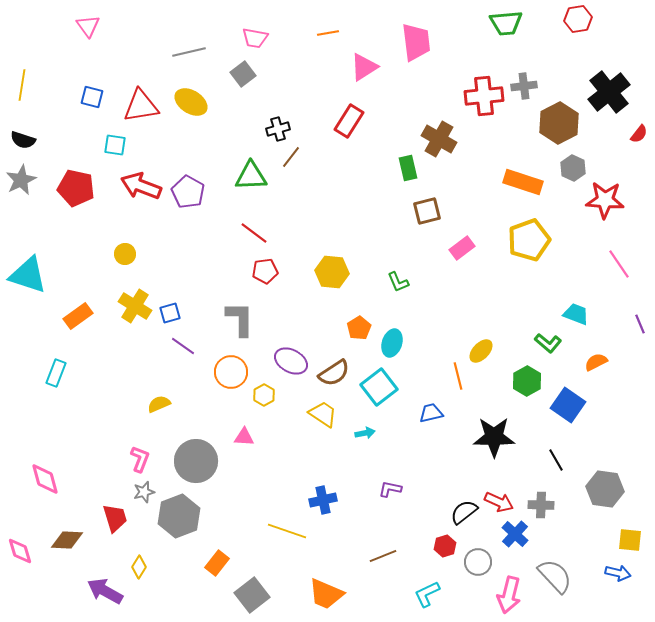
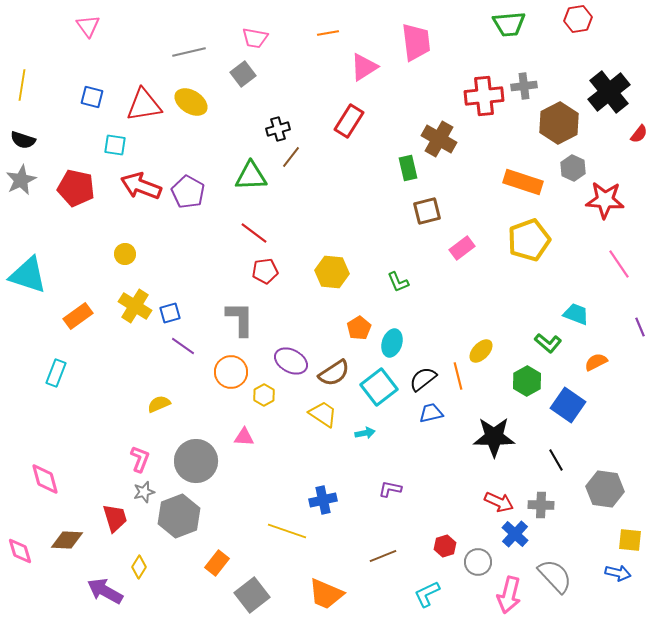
green trapezoid at (506, 23): moved 3 px right, 1 px down
red triangle at (141, 106): moved 3 px right, 1 px up
purple line at (640, 324): moved 3 px down
black semicircle at (464, 512): moved 41 px left, 133 px up
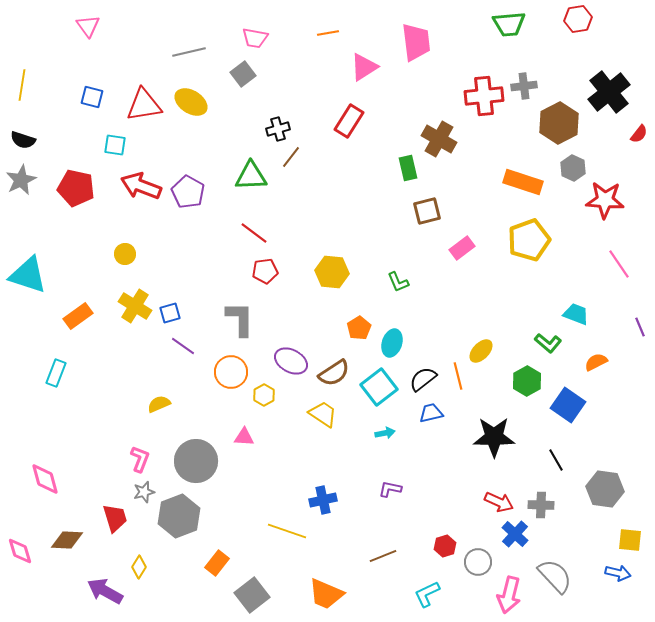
cyan arrow at (365, 433): moved 20 px right
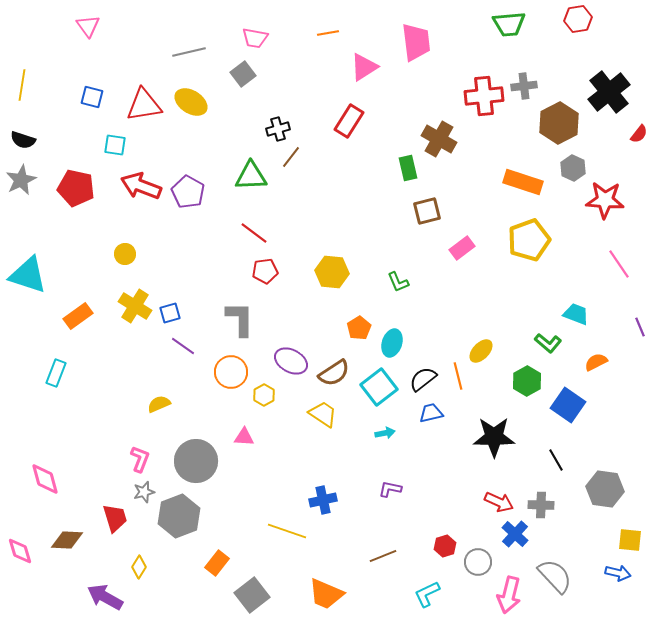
purple arrow at (105, 591): moved 6 px down
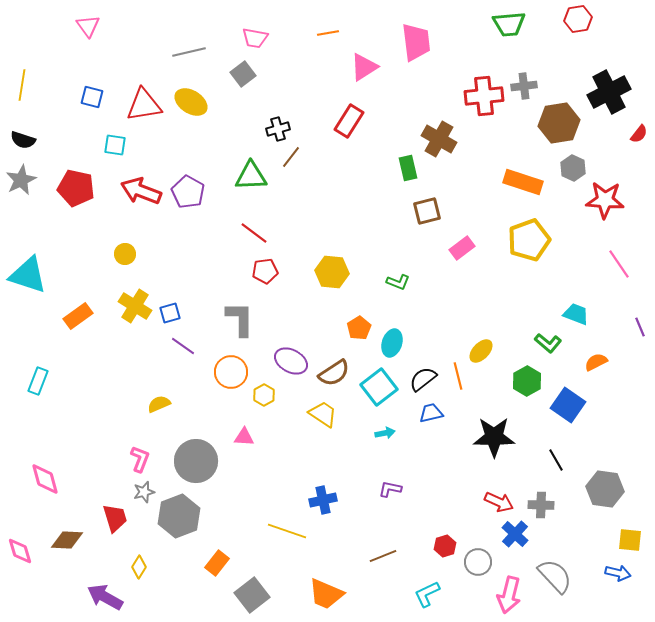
black cross at (609, 92): rotated 12 degrees clockwise
brown hexagon at (559, 123): rotated 18 degrees clockwise
red arrow at (141, 186): moved 5 px down
green L-shape at (398, 282): rotated 45 degrees counterclockwise
cyan rectangle at (56, 373): moved 18 px left, 8 px down
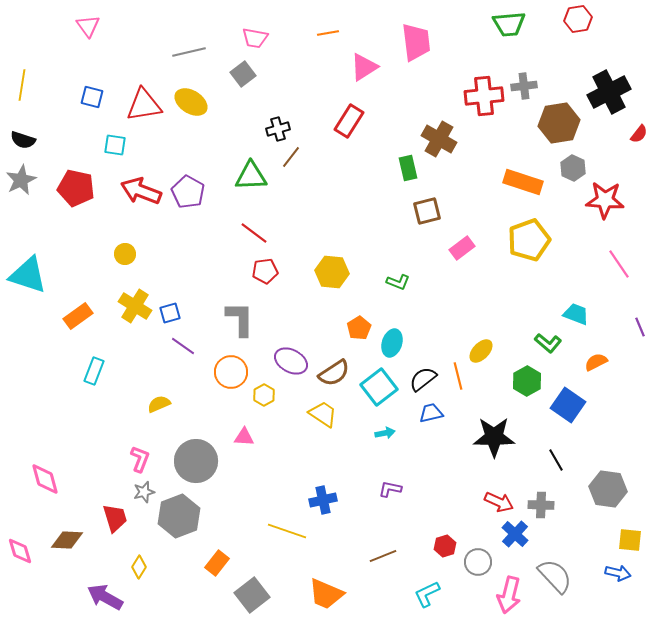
cyan rectangle at (38, 381): moved 56 px right, 10 px up
gray hexagon at (605, 489): moved 3 px right
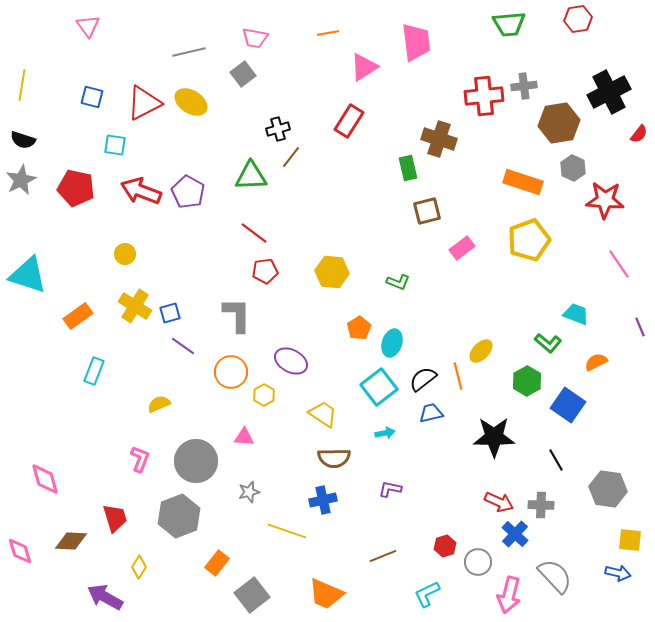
red triangle at (144, 105): moved 2 px up; rotated 18 degrees counterclockwise
brown cross at (439, 139): rotated 12 degrees counterclockwise
gray L-shape at (240, 319): moved 3 px left, 4 px up
brown semicircle at (334, 373): moved 85 px down; rotated 32 degrees clockwise
gray star at (144, 492): moved 105 px right
brown diamond at (67, 540): moved 4 px right, 1 px down
